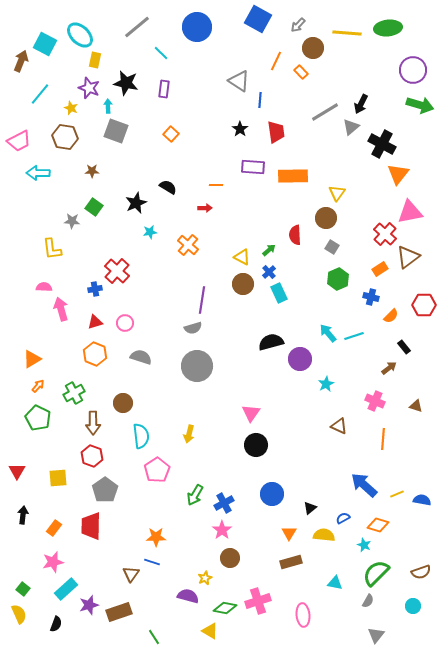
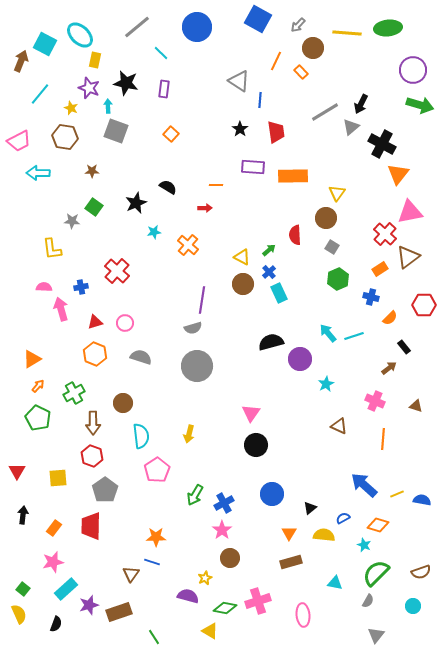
cyan star at (150, 232): moved 4 px right
blue cross at (95, 289): moved 14 px left, 2 px up
orange semicircle at (391, 316): moved 1 px left, 2 px down
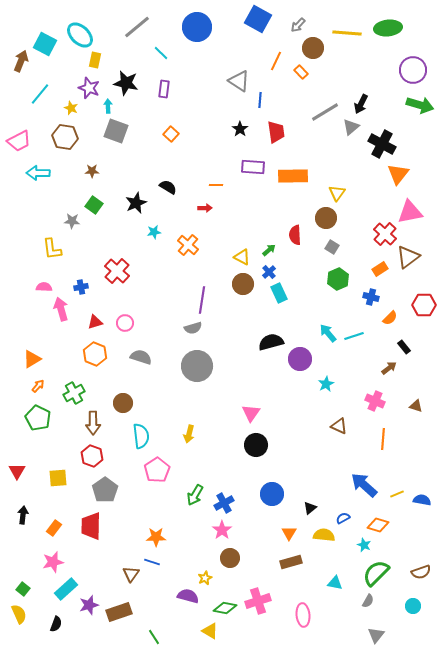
green square at (94, 207): moved 2 px up
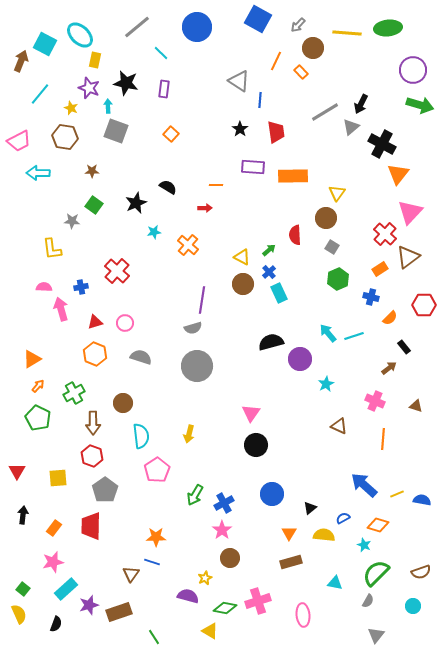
pink triangle at (410, 212): rotated 36 degrees counterclockwise
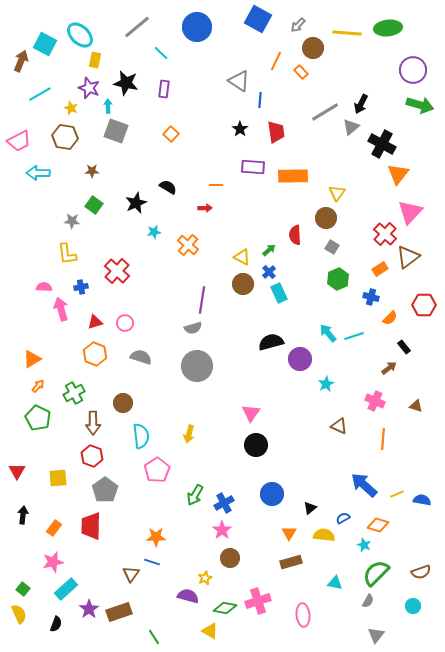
cyan line at (40, 94): rotated 20 degrees clockwise
yellow L-shape at (52, 249): moved 15 px right, 5 px down
purple star at (89, 605): moved 4 px down; rotated 18 degrees counterclockwise
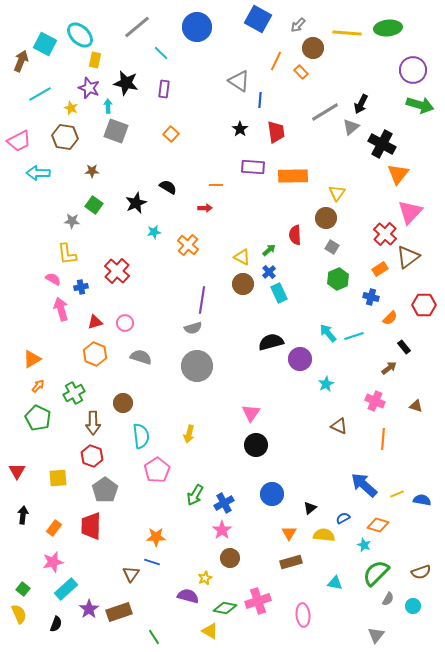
pink semicircle at (44, 287): moved 9 px right, 8 px up; rotated 28 degrees clockwise
gray semicircle at (368, 601): moved 20 px right, 2 px up
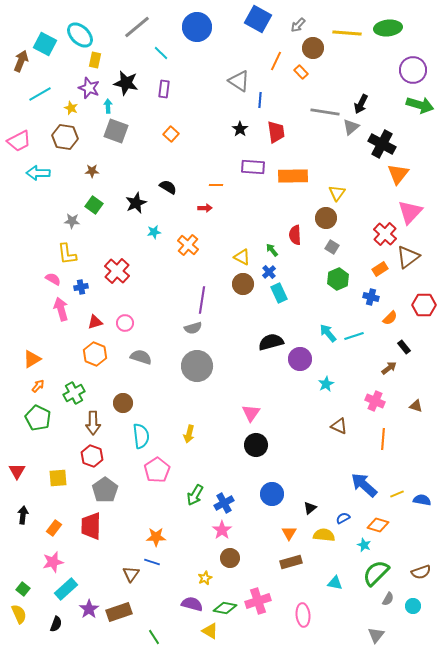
gray line at (325, 112): rotated 40 degrees clockwise
green arrow at (269, 250): moved 3 px right; rotated 88 degrees counterclockwise
purple semicircle at (188, 596): moved 4 px right, 8 px down
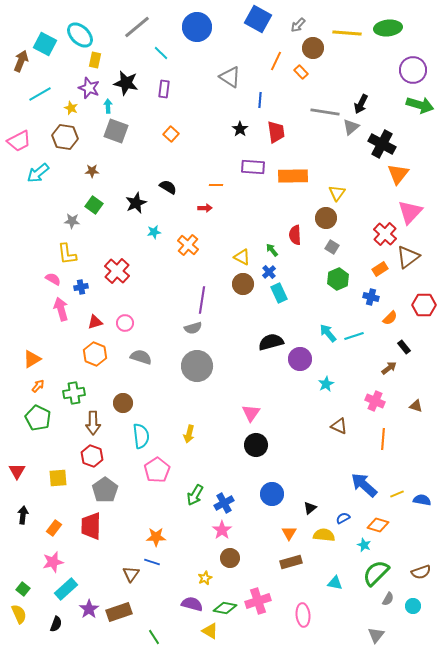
gray triangle at (239, 81): moved 9 px left, 4 px up
cyan arrow at (38, 173): rotated 40 degrees counterclockwise
green cross at (74, 393): rotated 20 degrees clockwise
